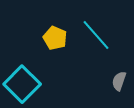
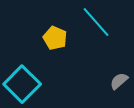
cyan line: moved 13 px up
gray semicircle: rotated 30 degrees clockwise
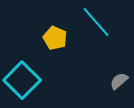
cyan square: moved 4 px up
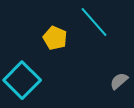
cyan line: moved 2 px left
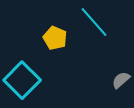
gray semicircle: moved 2 px right, 1 px up
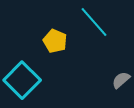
yellow pentagon: moved 3 px down
